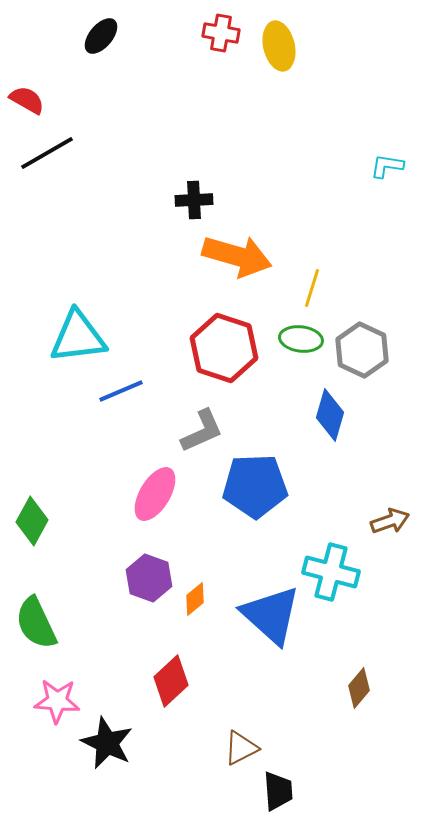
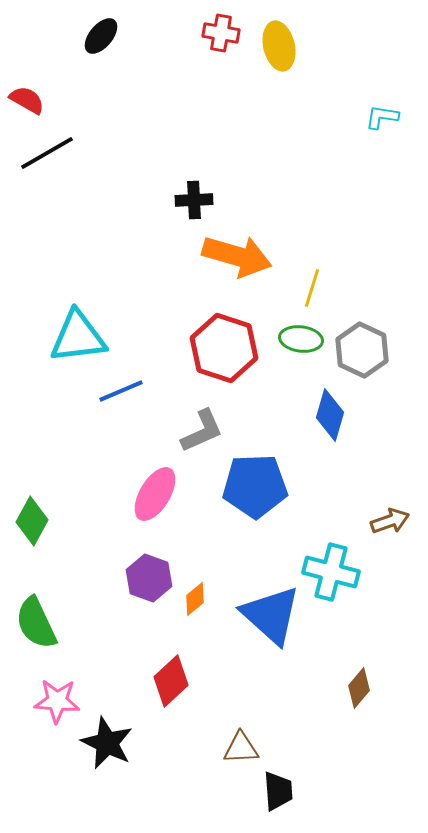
cyan L-shape: moved 5 px left, 49 px up
brown triangle: rotated 24 degrees clockwise
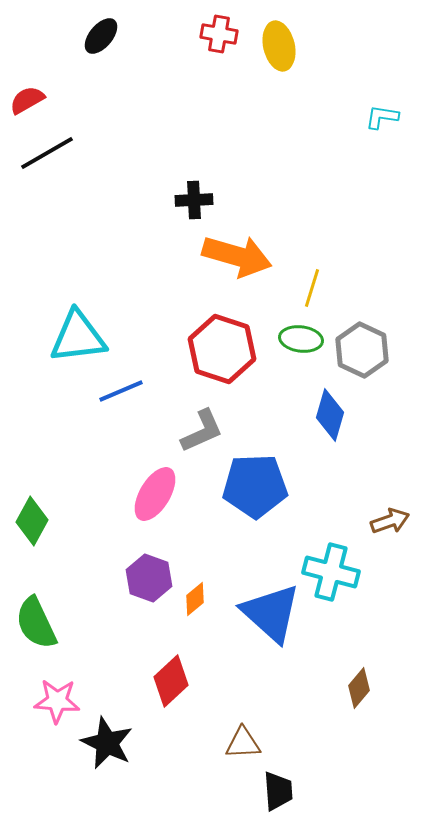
red cross: moved 2 px left, 1 px down
red semicircle: rotated 60 degrees counterclockwise
red hexagon: moved 2 px left, 1 px down
blue triangle: moved 2 px up
brown triangle: moved 2 px right, 5 px up
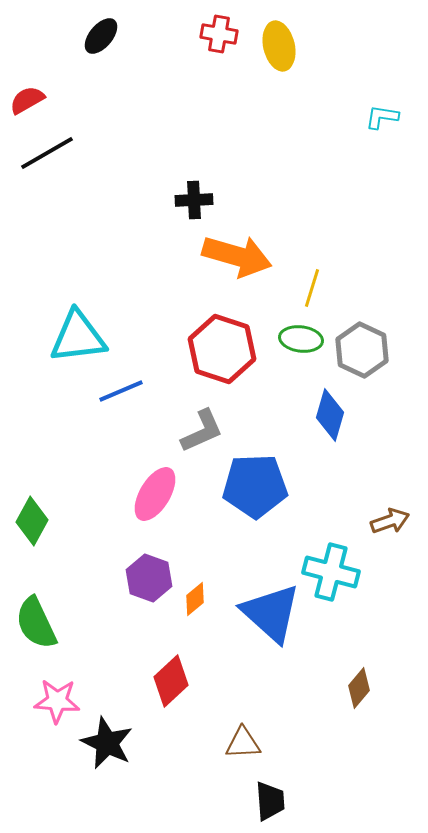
black trapezoid: moved 8 px left, 10 px down
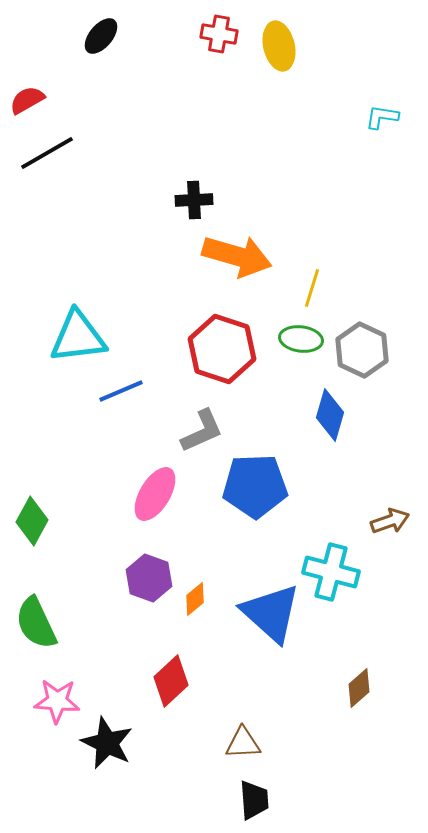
brown diamond: rotated 9 degrees clockwise
black trapezoid: moved 16 px left, 1 px up
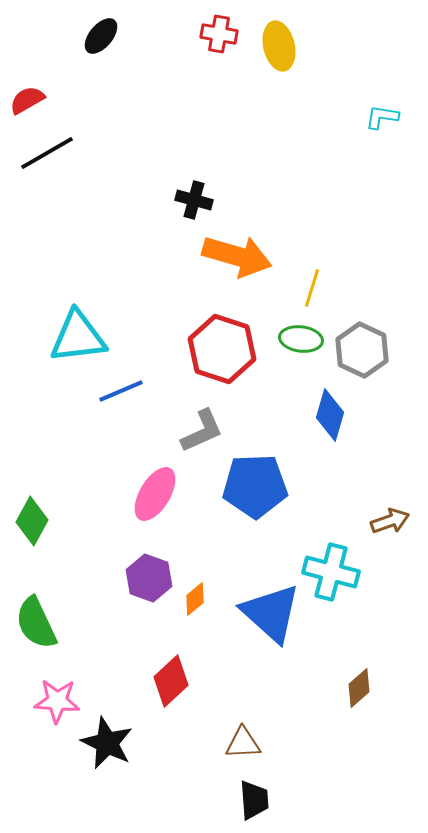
black cross: rotated 18 degrees clockwise
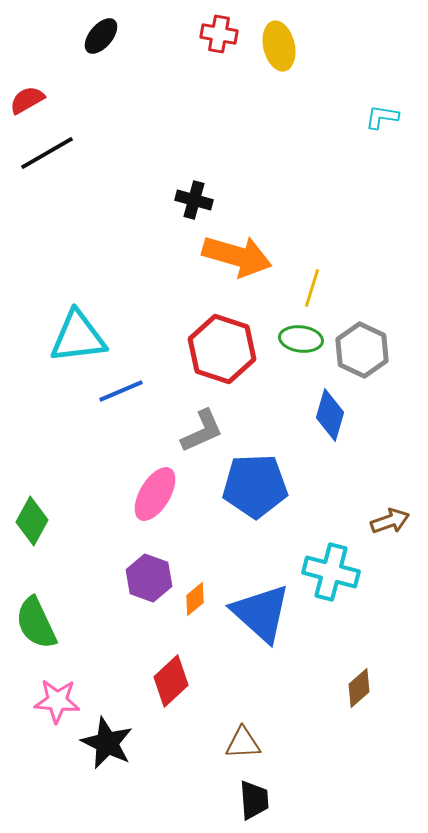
blue triangle: moved 10 px left
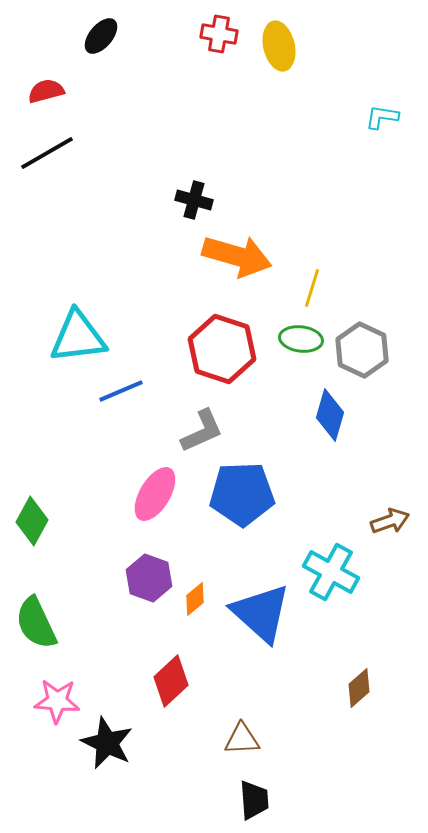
red semicircle: moved 19 px right, 9 px up; rotated 15 degrees clockwise
blue pentagon: moved 13 px left, 8 px down
cyan cross: rotated 14 degrees clockwise
brown triangle: moved 1 px left, 4 px up
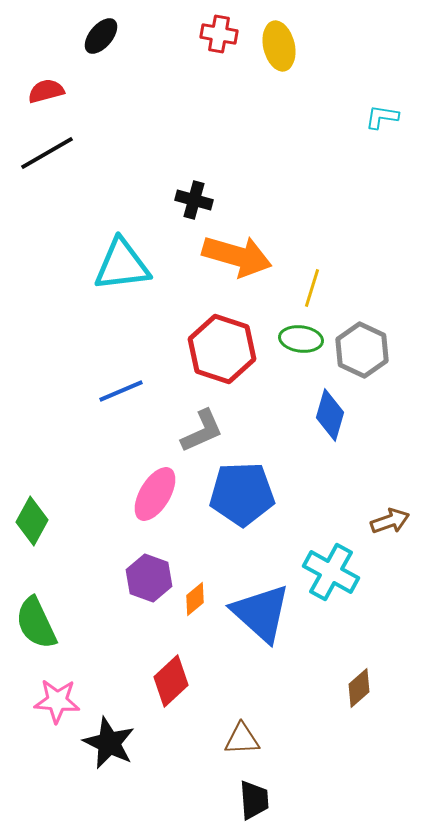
cyan triangle: moved 44 px right, 72 px up
black star: moved 2 px right
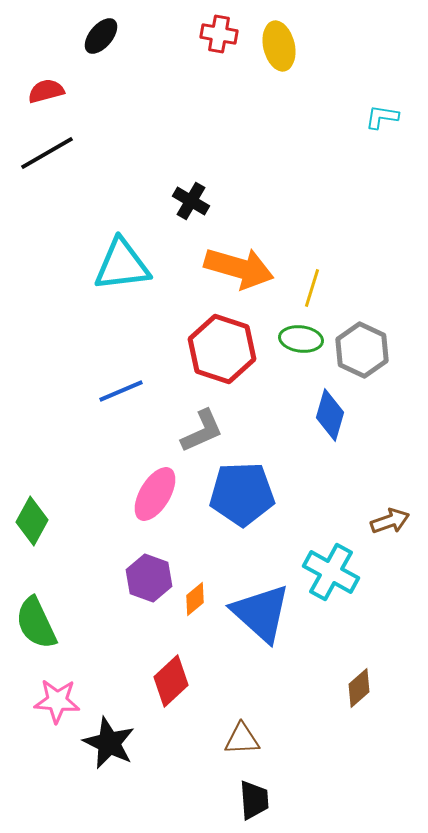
black cross: moved 3 px left, 1 px down; rotated 15 degrees clockwise
orange arrow: moved 2 px right, 12 px down
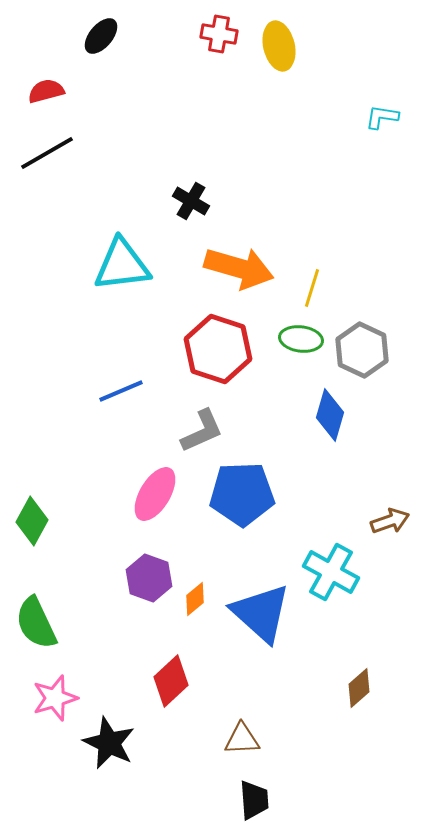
red hexagon: moved 4 px left
pink star: moved 2 px left, 3 px up; rotated 21 degrees counterclockwise
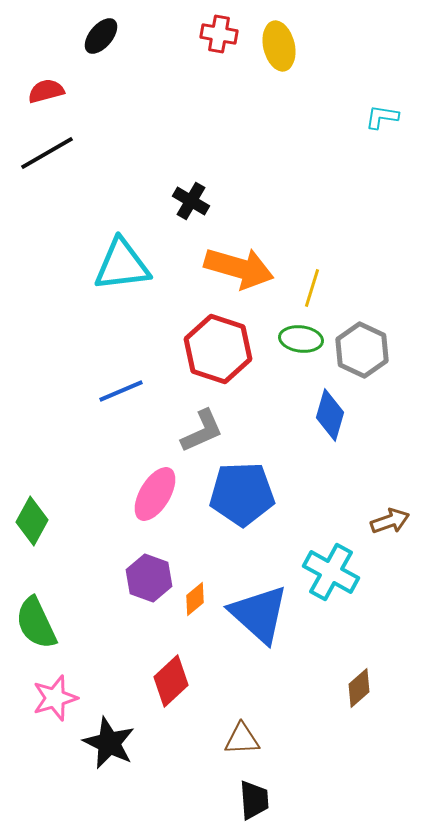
blue triangle: moved 2 px left, 1 px down
